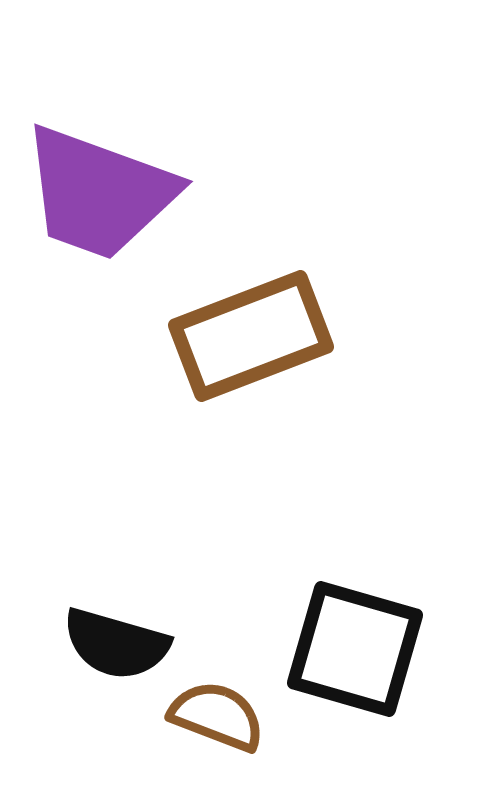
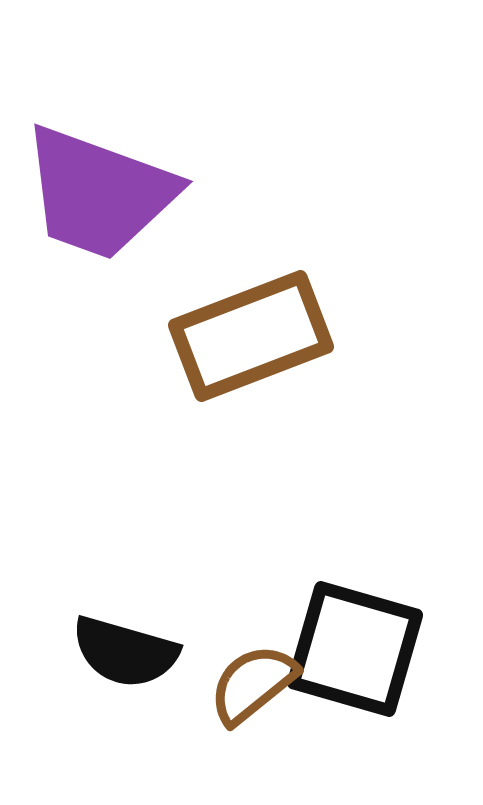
black semicircle: moved 9 px right, 8 px down
brown semicircle: moved 36 px right, 32 px up; rotated 60 degrees counterclockwise
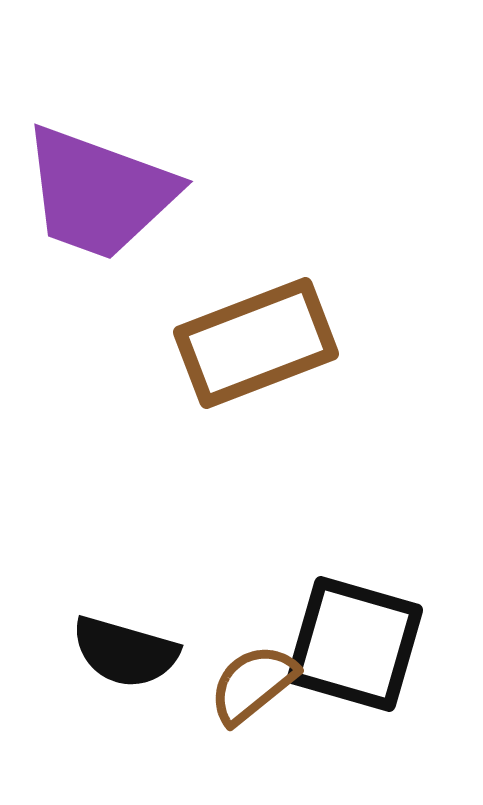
brown rectangle: moved 5 px right, 7 px down
black square: moved 5 px up
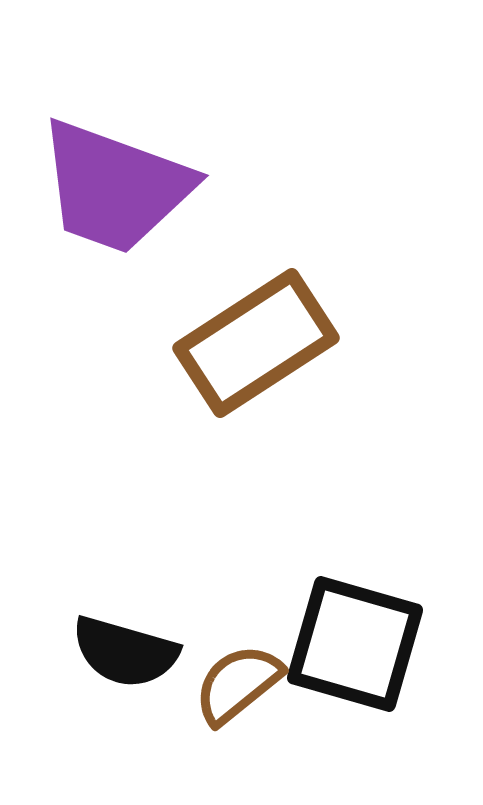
purple trapezoid: moved 16 px right, 6 px up
brown rectangle: rotated 12 degrees counterclockwise
brown semicircle: moved 15 px left
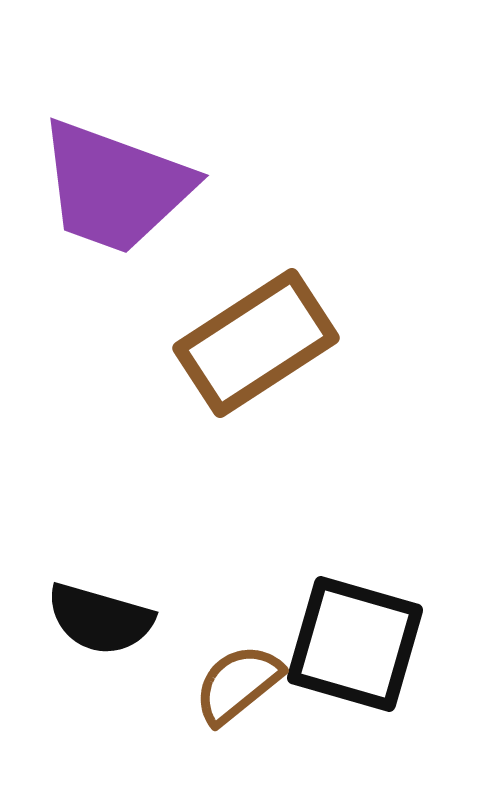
black semicircle: moved 25 px left, 33 px up
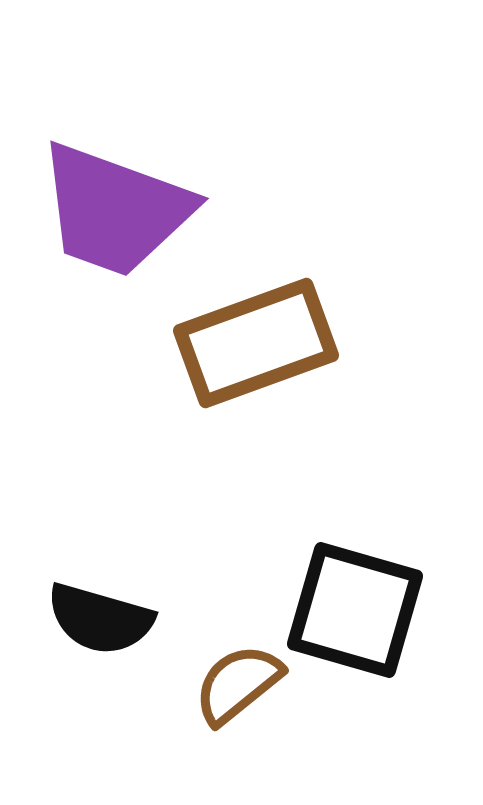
purple trapezoid: moved 23 px down
brown rectangle: rotated 13 degrees clockwise
black square: moved 34 px up
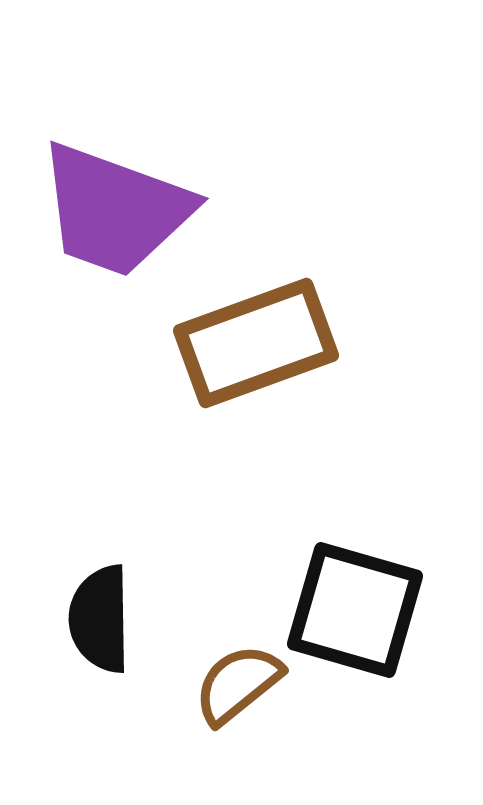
black semicircle: rotated 73 degrees clockwise
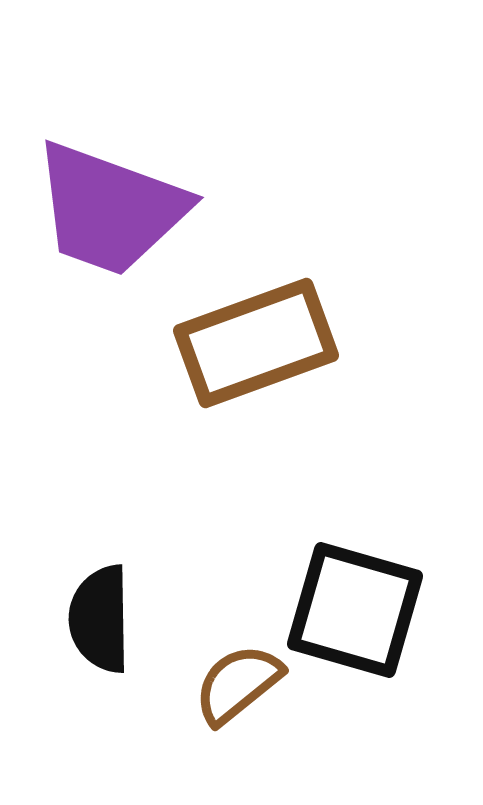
purple trapezoid: moved 5 px left, 1 px up
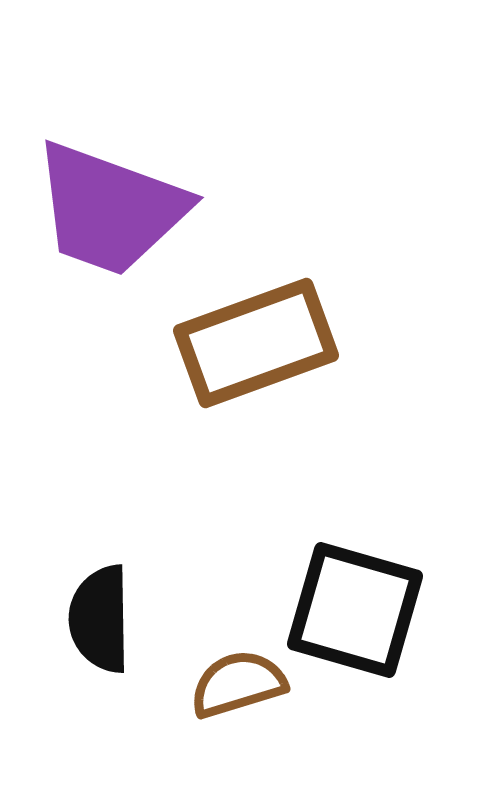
brown semicircle: rotated 22 degrees clockwise
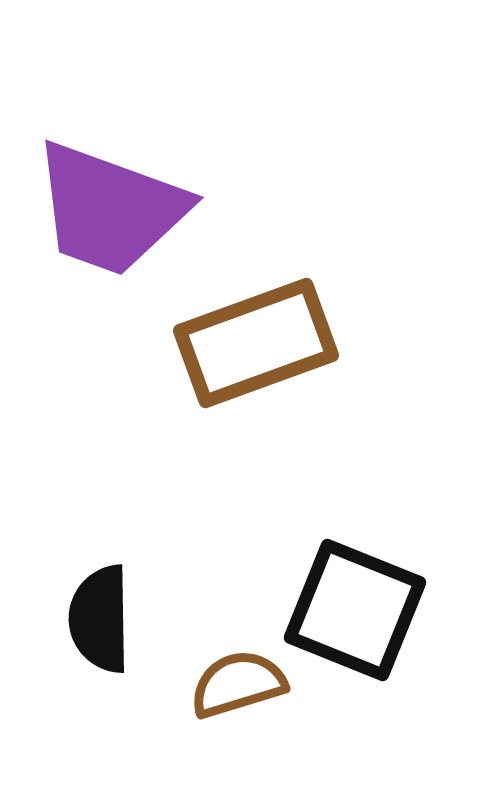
black square: rotated 6 degrees clockwise
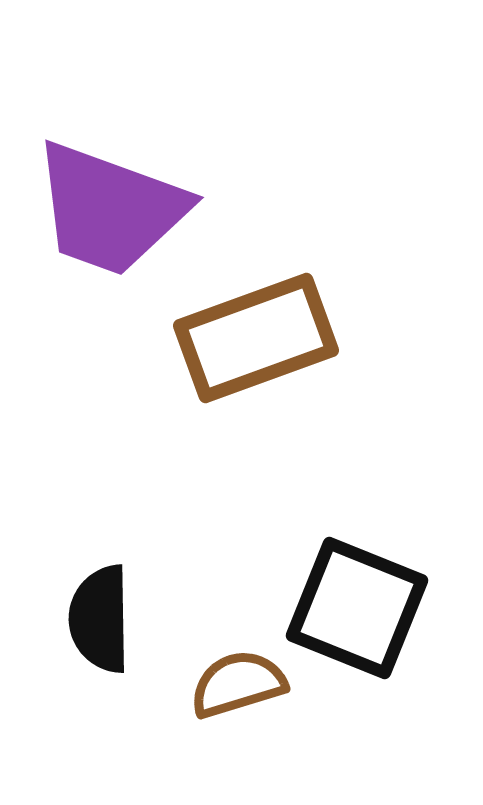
brown rectangle: moved 5 px up
black square: moved 2 px right, 2 px up
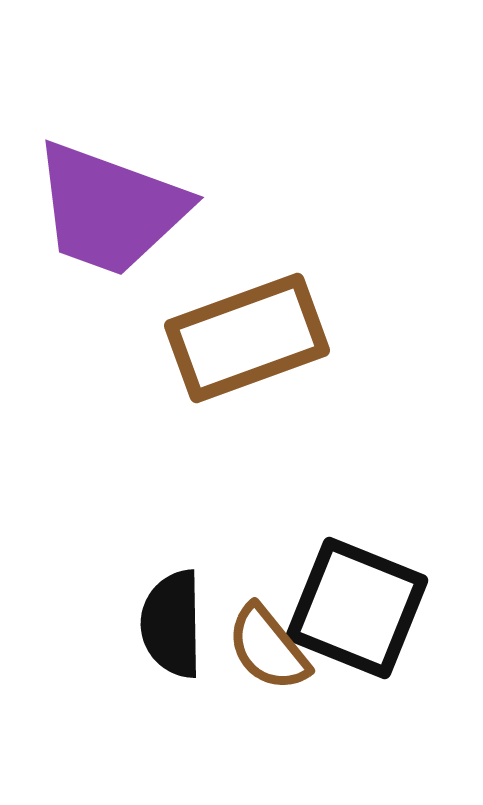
brown rectangle: moved 9 px left
black semicircle: moved 72 px right, 5 px down
brown semicircle: moved 30 px right, 36 px up; rotated 112 degrees counterclockwise
